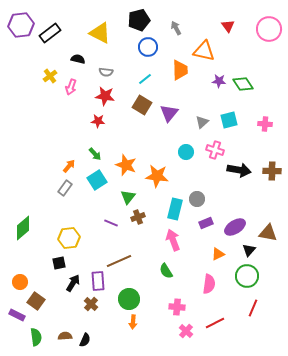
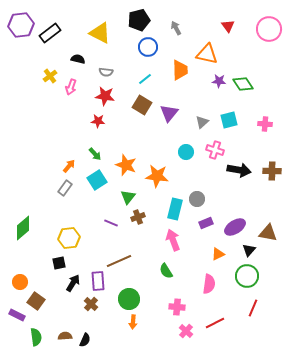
orange triangle at (204, 51): moved 3 px right, 3 px down
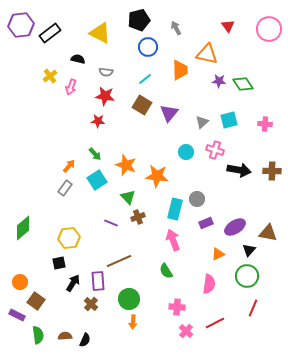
green triangle at (128, 197): rotated 21 degrees counterclockwise
green semicircle at (36, 337): moved 2 px right, 2 px up
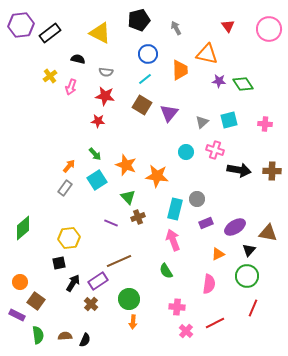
blue circle at (148, 47): moved 7 px down
purple rectangle at (98, 281): rotated 60 degrees clockwise
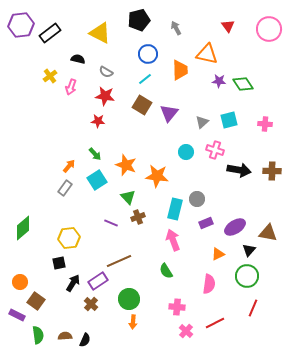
gray semicircle at (106, 72): rotated 24 degrees clockwise
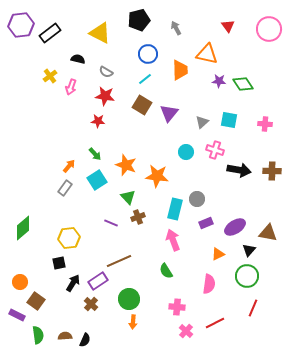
cyan square at (229, 120): rotated 24 degrees clockwise
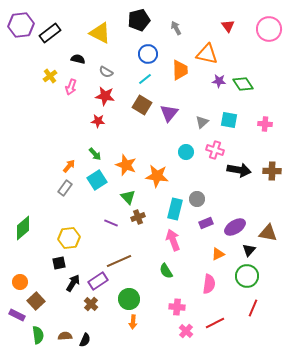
brown square at (36, 301): rotated 12 degrees clockwise
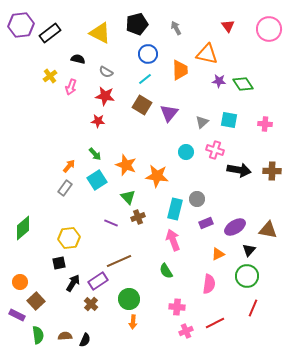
black pentagon at (139, 20): moved 2 px left, 4 px down
brown triangle at (268, 233): moved 3 px up
pink cross at (186, 331): rotated 24 degrees clockwise
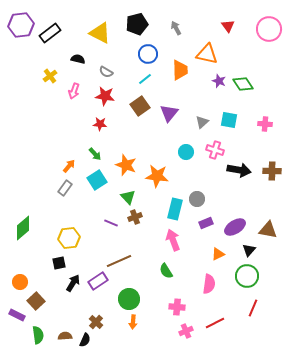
purple star at (219, 81): rotated 16 degrees clockwise
pink arrow at (71, 87): moved 3 px right, 4 px down
brown square at (142, 105): moved 2 px left, 1 px down; rotated 24 degrees clockwise
red star at (98, 121): moved 2 px right, 3 px down
brown cross at (138, 217): moved 3 px left
brown cross at (91, 304): moved 5 px right, 18 px down
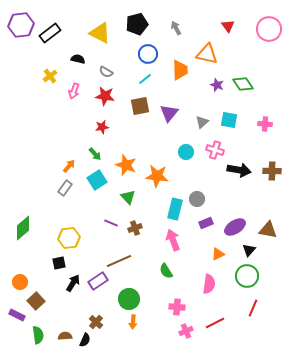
purple star at (219, 81): moved 2 px left, 4 px down
brown square at (140, 106): rotated 24 degrees clockwise
red star at (100, 124): moved 2 px right, 3 px down; rotated 16 degrees counterclockwise
brown cross at (135, 217): moved 11 px down
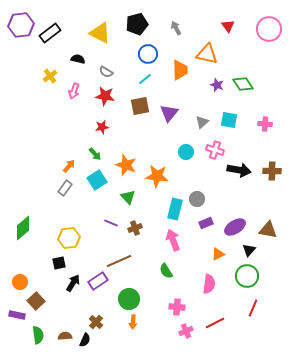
purple rectangle at (17, 315): rotated 14 degrees counterclockwise
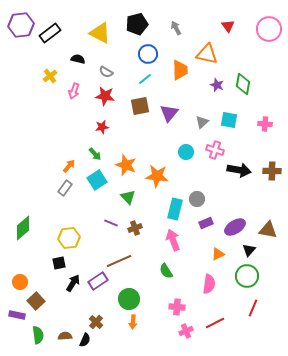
green diamond at (243, 84): rotated 45 degrees clockwise
